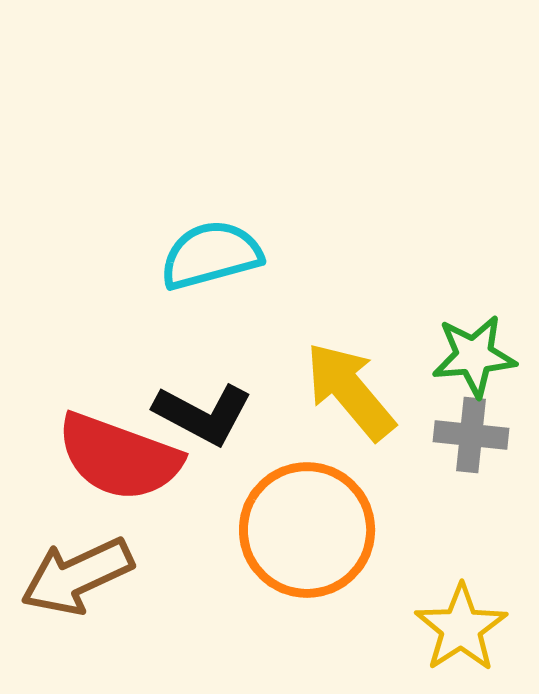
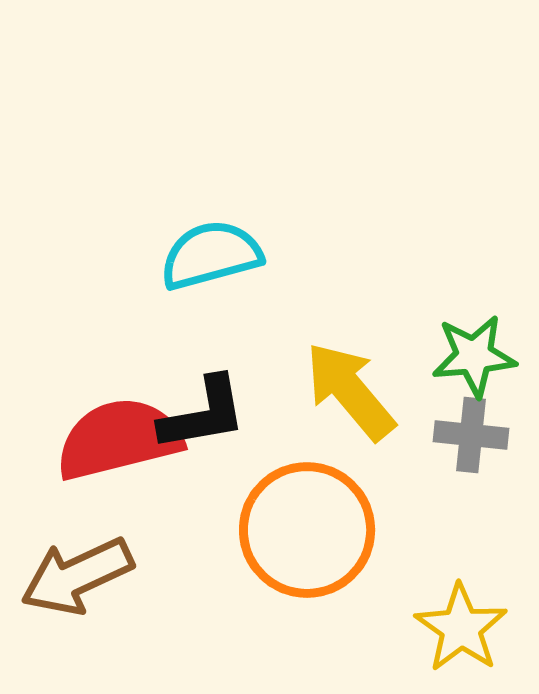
black L-shape: rotated 38 degrees counterclockwise
red semicircle: moved 18 px up; rotated 146 degrees clockwise
yellow star: rotated 4 degrees counterclockwise
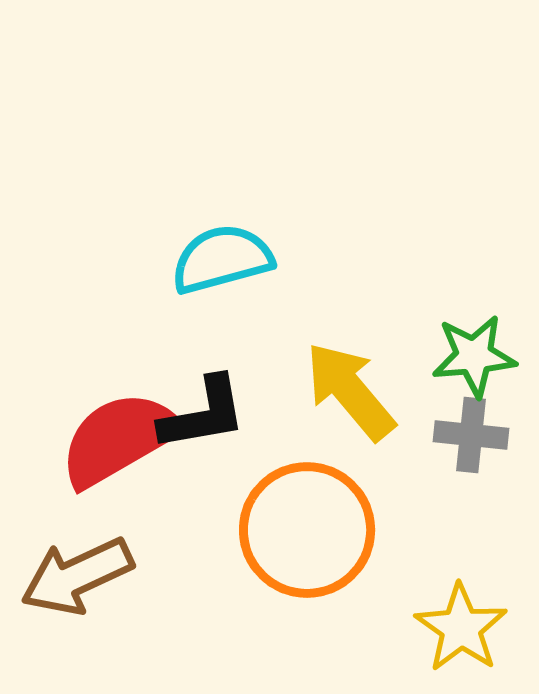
cyan semicircle: moved 11 px right, 4 px down
red semicircle: rotated 16 degrees counterclockwise
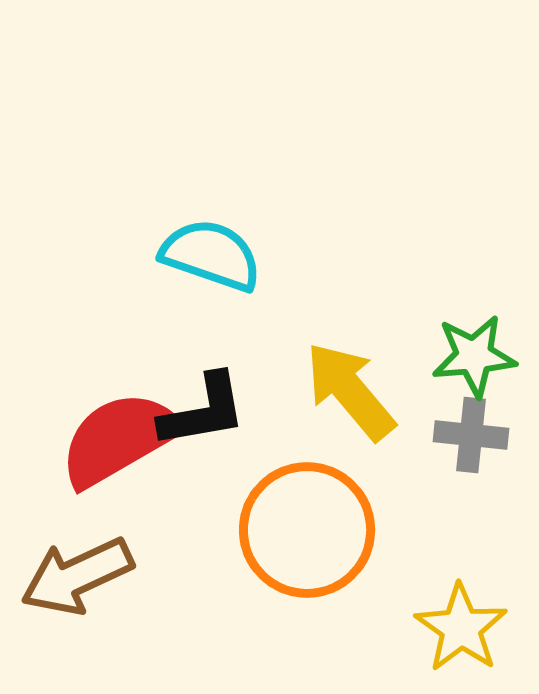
cyan semicircle: moved 11 px left, 4 px up; rotated 34 degrees clockwise
black L-shape: moved 3 px up
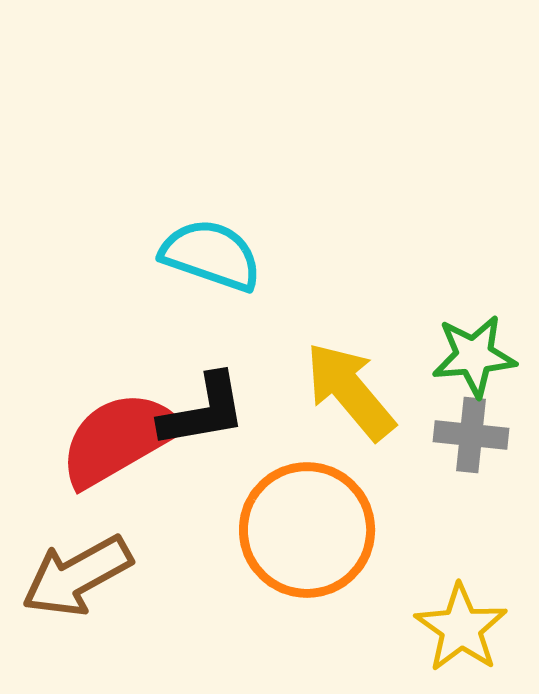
brown arrow: rotated 4 degrees counterclockwise
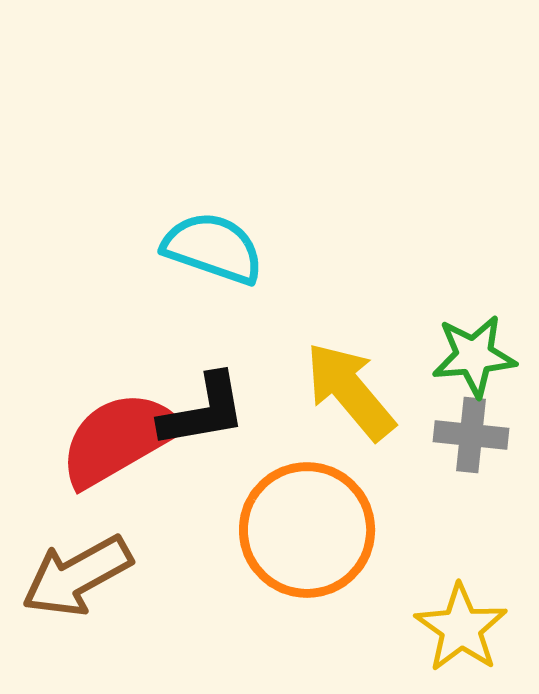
cyan semicircle: moved 2 px right, 7 px up
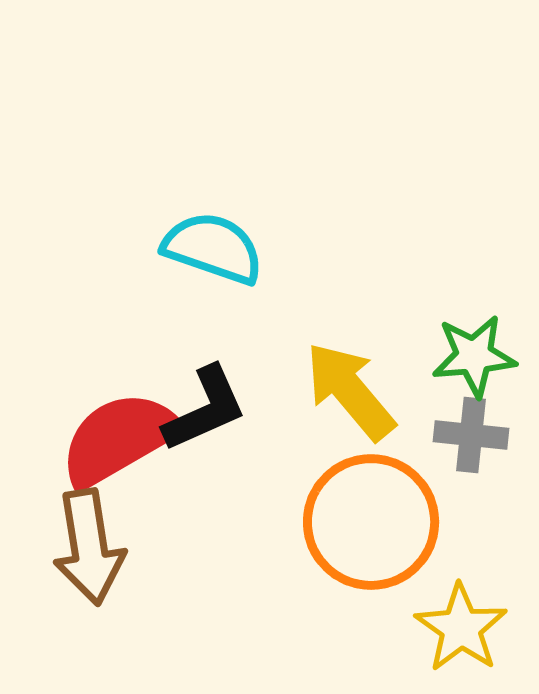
black L-shape: moved 2 px right, 2 px up; rotated 14 degrees counterclockwise
orange circle: moved 64 px right, 8 px up
brown arrow: moved 12 px right, 29 px up; rotated 70 degrees counterclockwise
